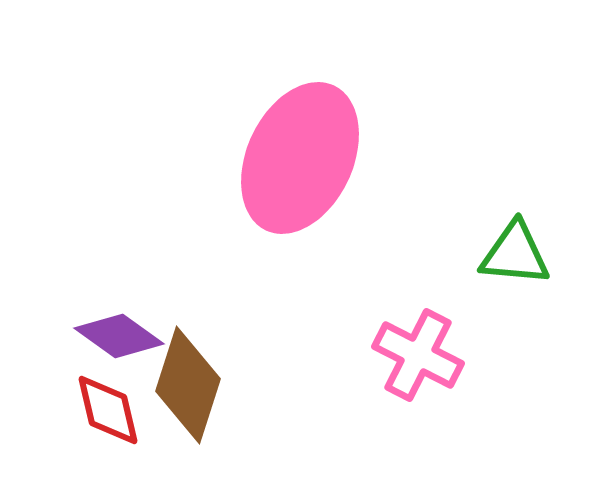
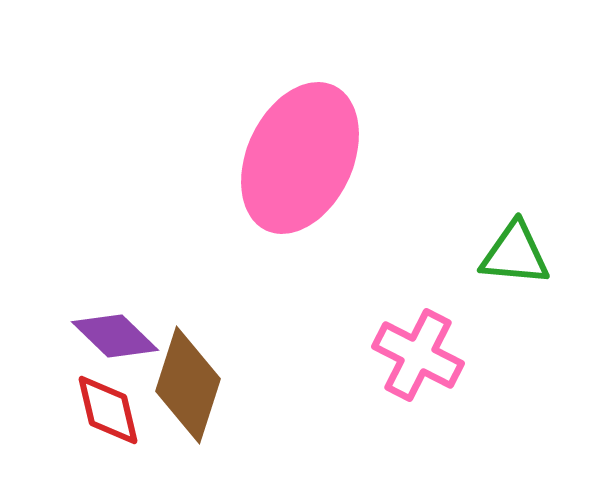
purple diamond: moved 4 px left; rotated 8 degrees clockwise
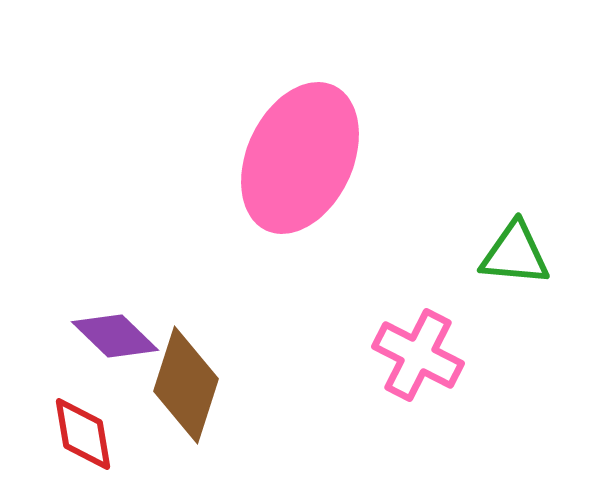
brown diamond: moved 2 px left
red diamond: moved 25 px left, 24 px down; rotated 4 degrees clockwise
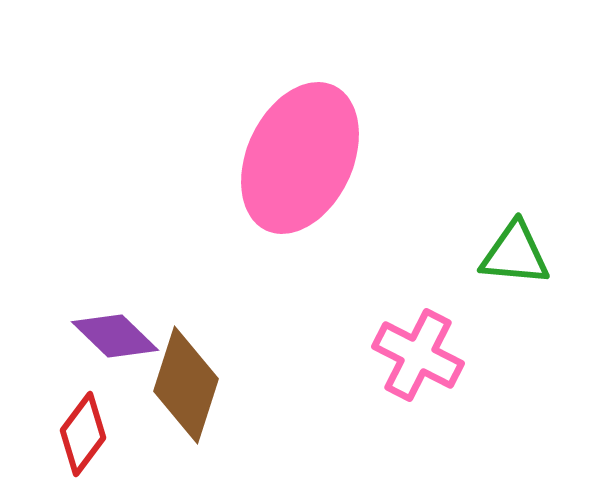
red diamond: rotated 46 degrees clockwise
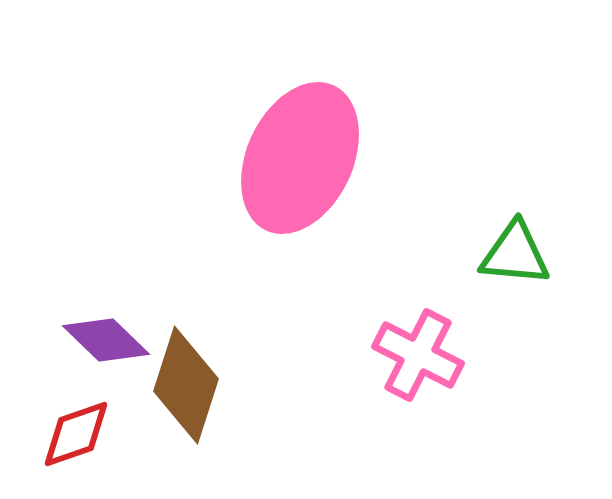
purple diamond: moved 9 px left, 4 px down
red diamond: moved 7 px left; rotated 34 degrees clockwise
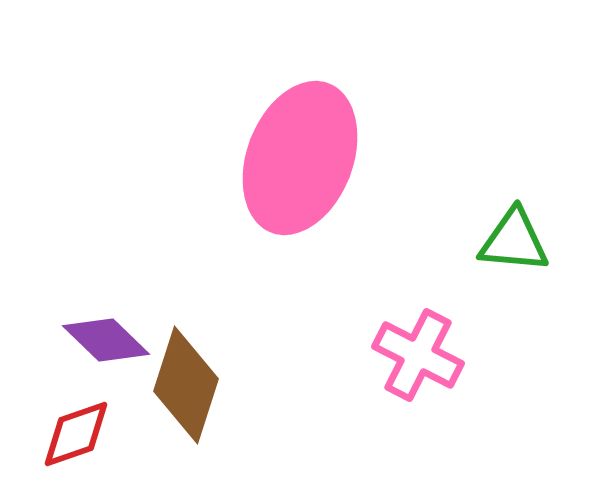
pink ellipse: rotated 4 degrees counterclockwise
green triangle: moved 1 px left, 13 px up
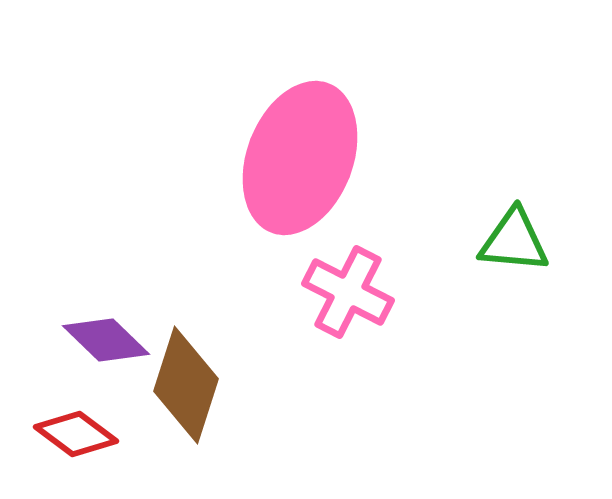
pink cross: moved 70 px left, 63 px up
red diamond: rotated 56 degrees clockwise
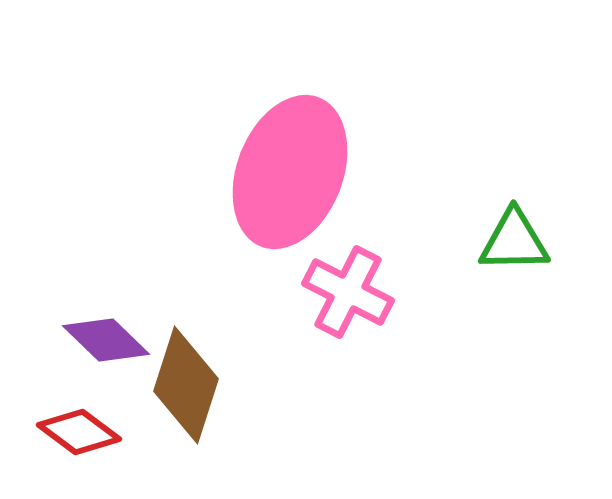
pink ellipse: moved 10 px left, 14 px down
green triangle: rotated 6 degrees counterclockwise
red diamond: moved 3 px right, 2 px up
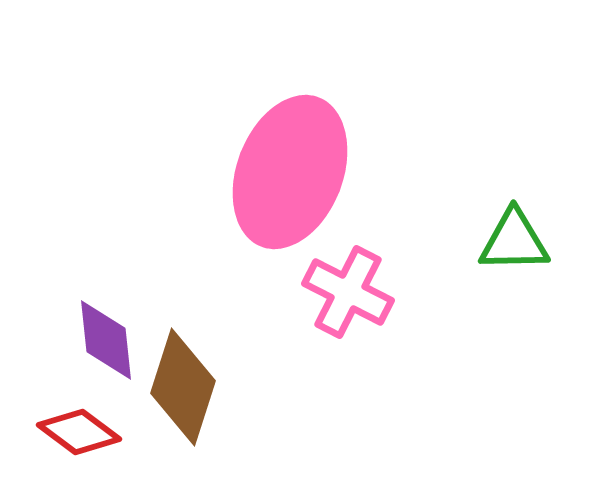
purple diamond: rotated 40 degrees clockwise
brown diamond: moved 3 px left, 2 px down
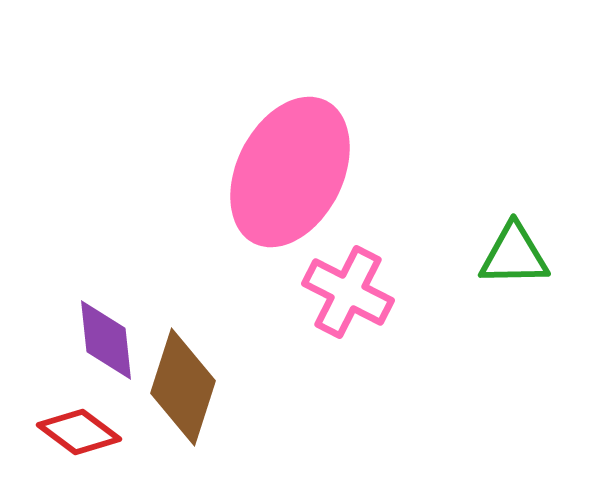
pink ellipse: rotated 6 degrees clockwise
green triangle: moved 14 px down
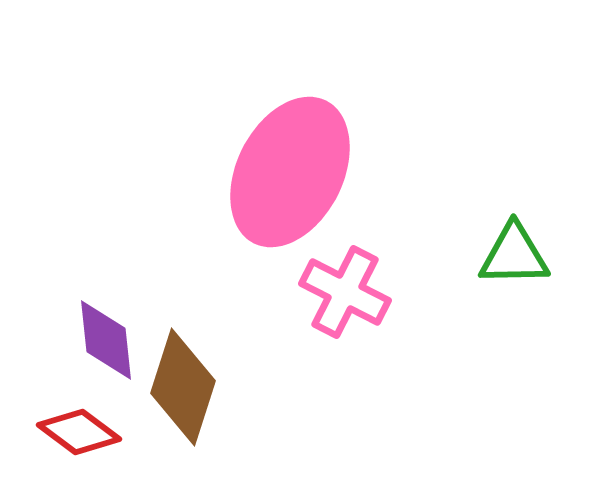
pink cross: moved 3 px left
